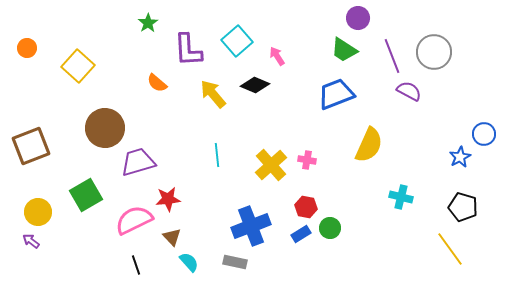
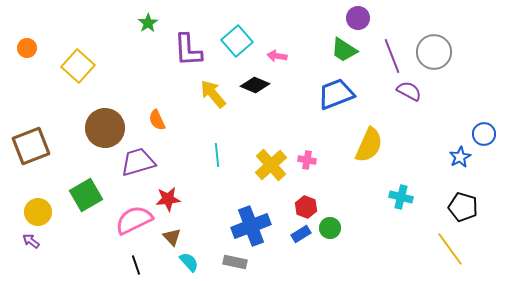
pink arrow: rotated 48 degrees counterclockwise
orange semicircle: moved 37 px down; rotated 25 degrees clockwise
red hexagon: rotated 10 degrees clockwise
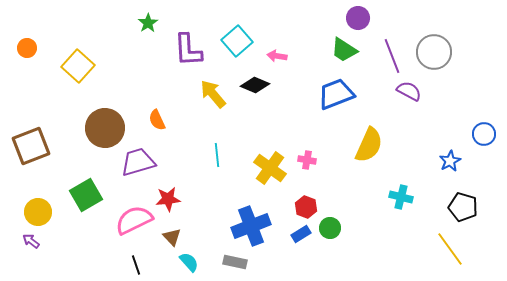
blue star: moved 10 px left, 4 px down
yellow cross: moved 1 px left, 3 px down; rotated 12 degrees counterclockwise
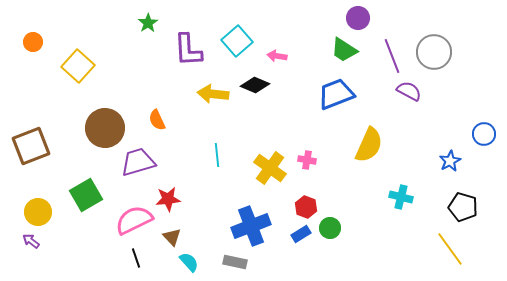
orange circle: moved 6 px right, 6 px up
yellow arrow: rotated 44 degrees counterclockwise
black line: moved 7 px up
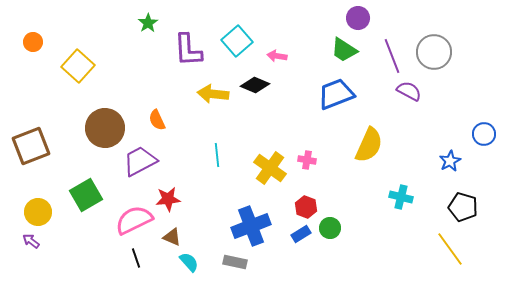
purple trapezoid: moved 2 px right, 1 px up; rotated 12 degrees counterclockwise
brown triangle: rotated 24 degrees counterclockwise
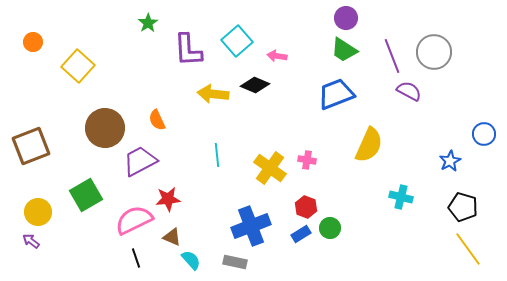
purple circle: moved 12 px left
yellow line: moved 18 px right
cyan semicircle: moved 2 px right, 2 px up
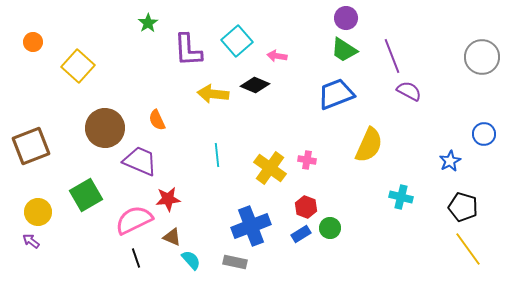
gray circle: moved 48 px right, 5 px down
purple trapezoid: rotated 51 degrees clockwise
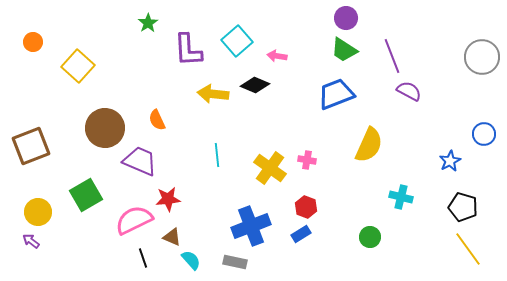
green circle: moved 40 px right, 9 px down
black line: moved 7 px right
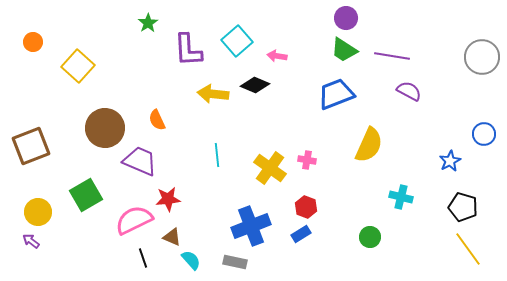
purple line: rotated 60 degrees counterclockwise
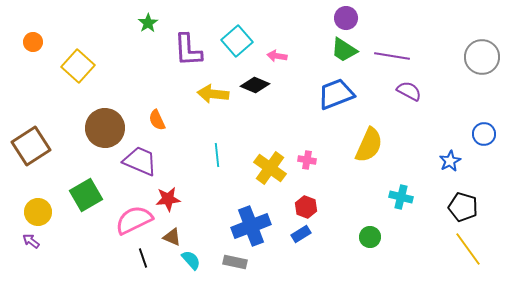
brown square: rotated 12 degrees counterclockwise
